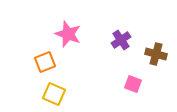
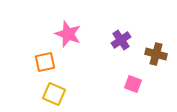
orange square: rotated 10 degrees clockwise
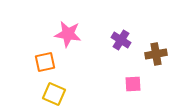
pink star: rotated 12 degrees counterclockwise
purple cross: rotated 24 degrees counterclockwise
brown cross: rotated 25 degrees counterclockwise
pink square: rotated 24 degrees counterclockwise
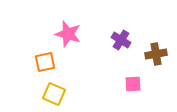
pink star: rotated 8 degrees clockwise
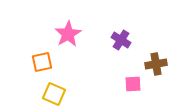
pink star: rotated 24 degrees clockwise
brown cross: moved 10 px down
orange square: moved 3 px left
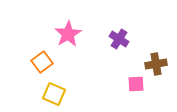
purple cross: moved 2 px left, 1 px up
orange square: rotated 25 degrees counterclockwise
pink square: moved 3 px right
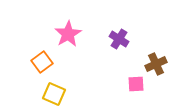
brown cross: rotated 15 degrees counterclockwise
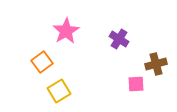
pink star: moved 2 px left, 3 px up
brown cross: rotated 10 degrees clockwise
yellow square: moved 5 px right, 3 px up; rotated 35 degrees clockwise
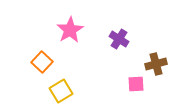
pink star: moved 4 px right, 1 px up
orange square: rotated 10 degrees counterclockwise
yellow square: moved 2 px right
